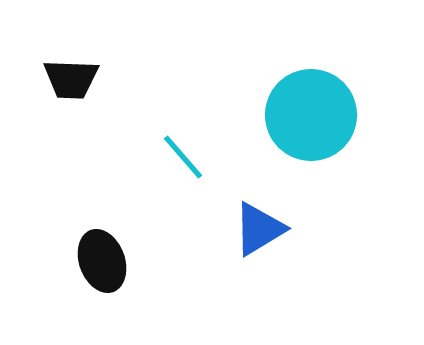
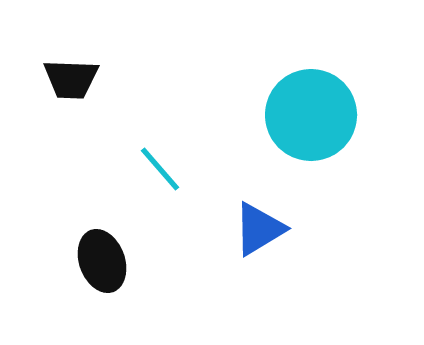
cyan line: moved 23 px left, 12 px down
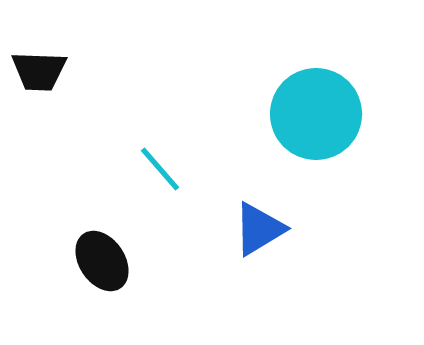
black trapezoid: moved 32 px left, 8 px up
cyan circle: moved 5 px right, 1 px up
black ellipse: rotated 14 degrees counterclockwise
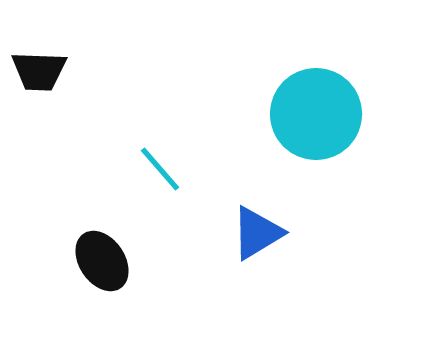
blue triangle: moved 2 px left, 4 px down
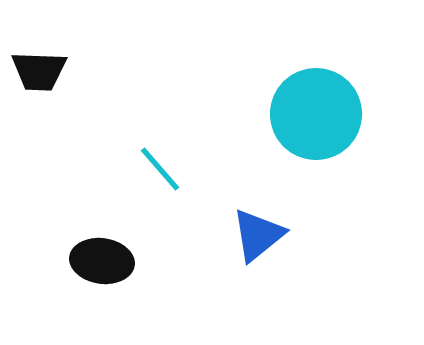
blue triangle: moved 1 px right, 2 px down; rotated 8 degrees counterclockwise
black ellipse: rotated 48 degrees counterclockwise
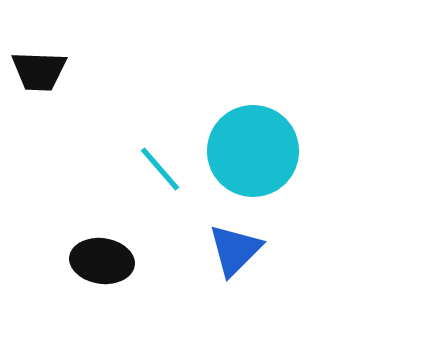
cyan circle: moved 63 px left, 37 px down
blue triangle: moved 23 px left, 15 px down; rotated 6 degrees counterclockwise
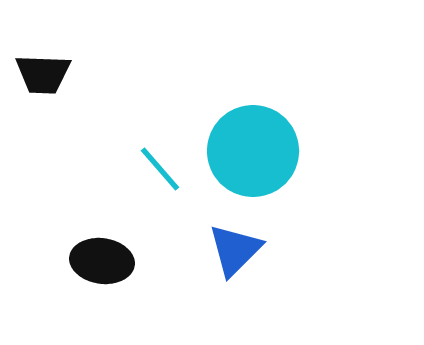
black trapezoid: moved 4 px right, 3 px down
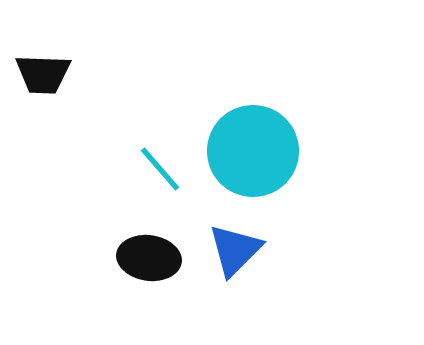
black ellipse: moved 47 px right, 3 px up
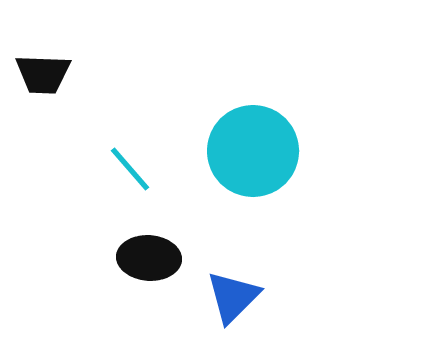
cyan line: moved 30 px left
blue triangle: moved 2 px left, 47 px down
black ellipse: rotated 4 degrees counterclockwise
